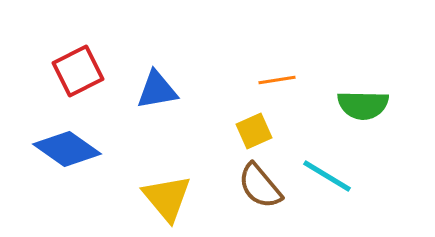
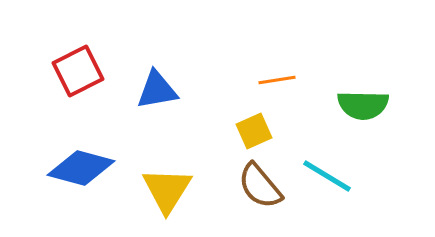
blue diamond: moved 14 px right, 19 px down; rotated 20 degrees counterclockwise
yellow triangle: moved 8 px up; rotated 12 degrees clockwise
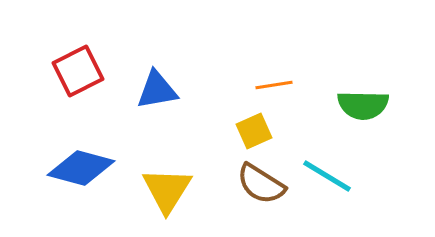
orange line: moved 3 px left, 5 px down
brown semicircle: moved 1 px right, 2 px up; rotated 18 degrees counterclockwise
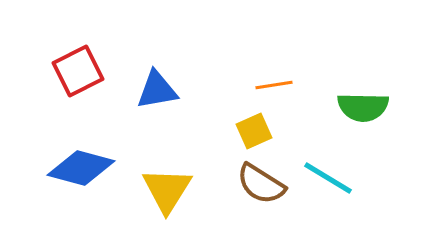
green semicircle: moved 2 px down
cyan line: moved 1 px right, 2 px down
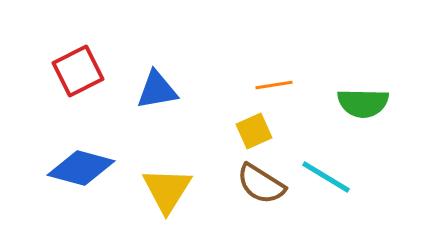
green semicircle: moved 4 px up
cyan line: moved 2 px left, 1 px up
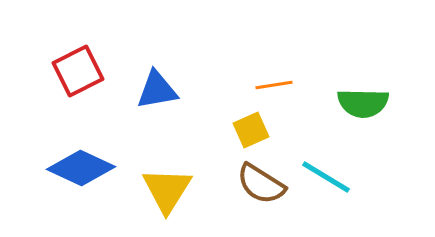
yellow square: moved 3 px left, 1 px up
blue diamond: rotated 10 degrees clockwise
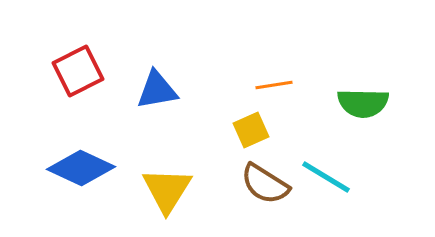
brown semicircle: moved 4 px right
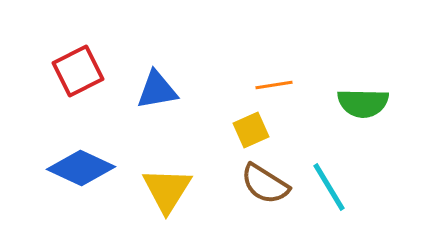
cyan line: moved 3 px right, 10 px down; rotated 28 degrees clockwise
